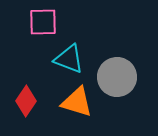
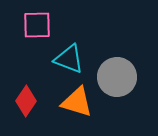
pink square: moved 6 px left, 3 px down
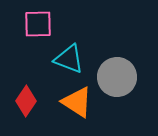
pink square: moved 1 px right, 1 px up
orange triangle: rotated 16 degrees clockwise
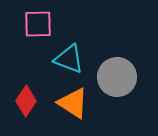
orange triangle: moved 4 px left, 1 px down
